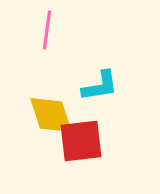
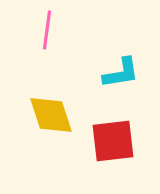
cyan L-shape: moved 21 px right, 13 px up
red square: moved 32 px right
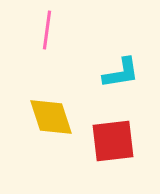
yellow diamond: moved 2 px down
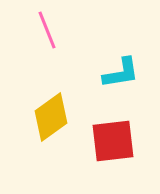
pink line: rotated 30 degrees counterclockwise
yellow diamond: rotated 72 degrees clockwise
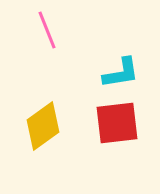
yellow diamond: moved 8 px left, 9 px down
red square: moved 4 px right, 18 px up
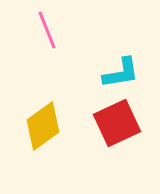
red square: rotated 18 degrees counterclockwise
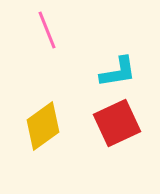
cyan L-shape: moved 3 px left, 1 px up
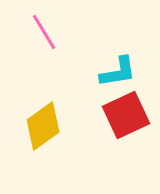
pink line: moved 3 px left, 2 px down; rotated 9 degrees counterclockwise
red square: moved 9 px right, 8 px up
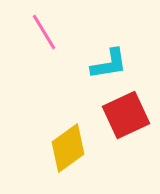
cyan L-shape: moved 9 px left, 8 px up
yellow diamond: moved 25 px right, 22 px down
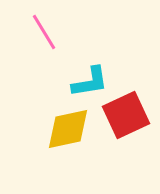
cyan L-shape: moved 19 px left, 18 px down
yellow diamond: moved 19 px up; rotated 24 degrees clockwise
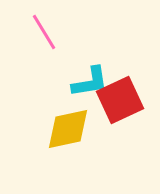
red square: moved 6 px left, 15 px up
